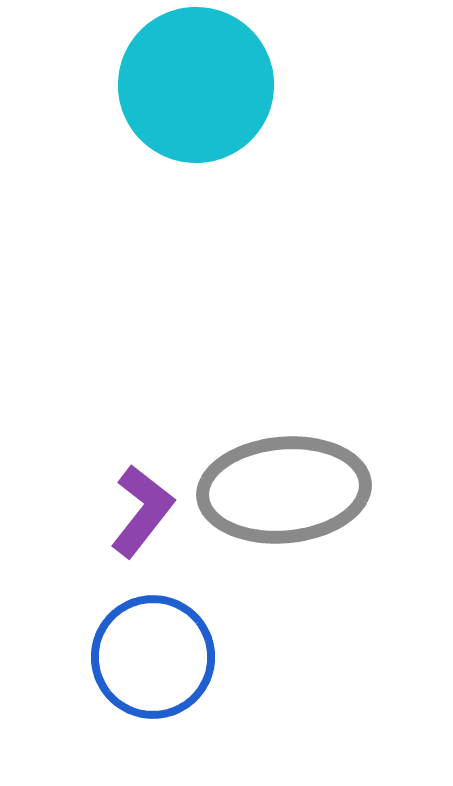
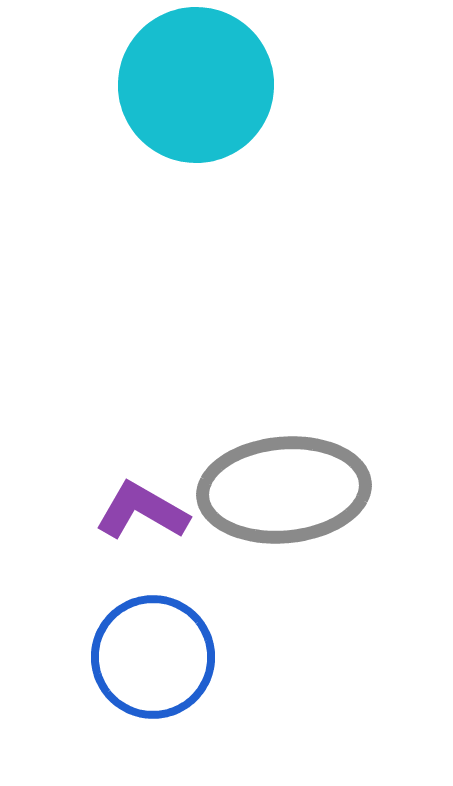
purple L-shape: rotated 98 degrees counterclockwise
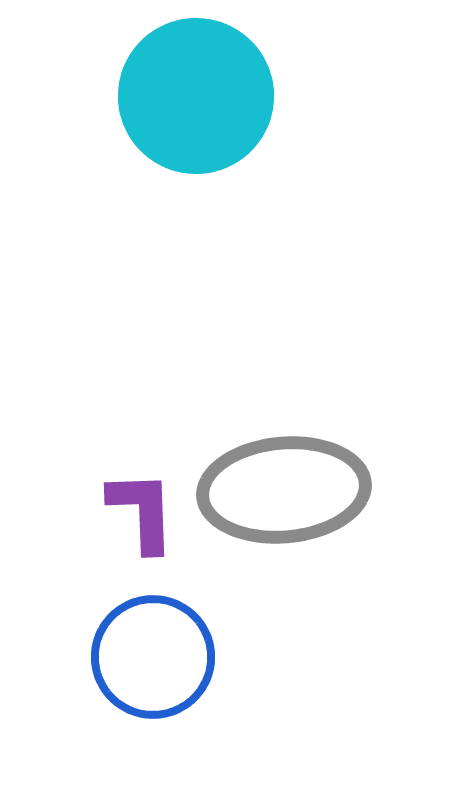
cyan circle: moved 11 px down
purple L-shape: rotated 58 degrees clockwise
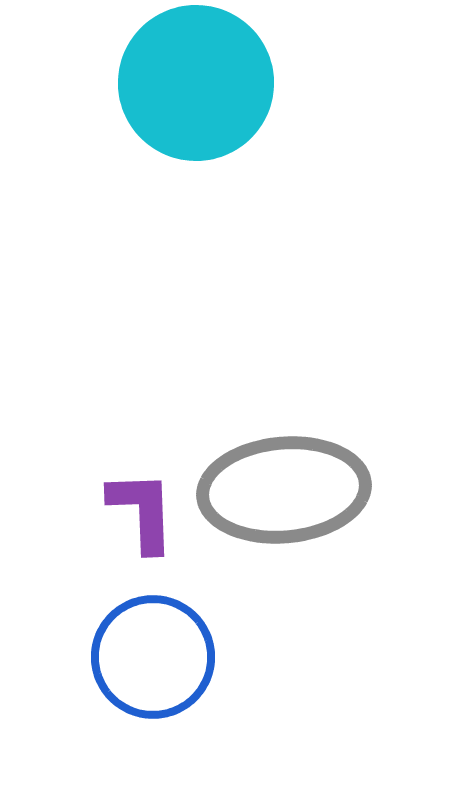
cyan circle: moved 13 px up
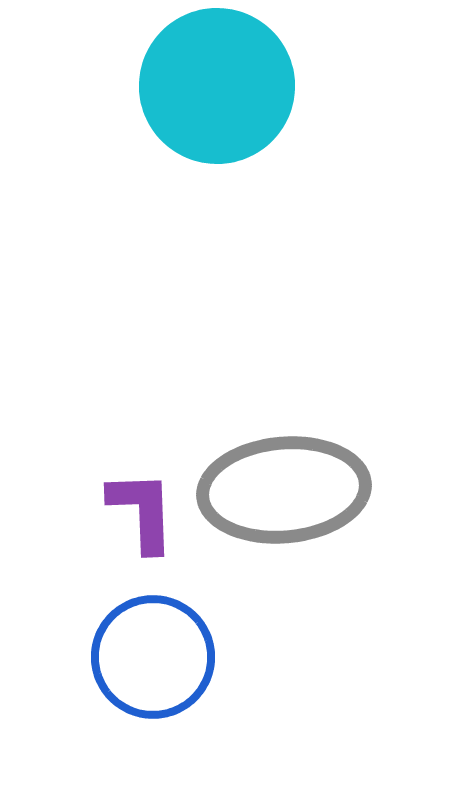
cyan circle: moved 21 px right, 3 px down
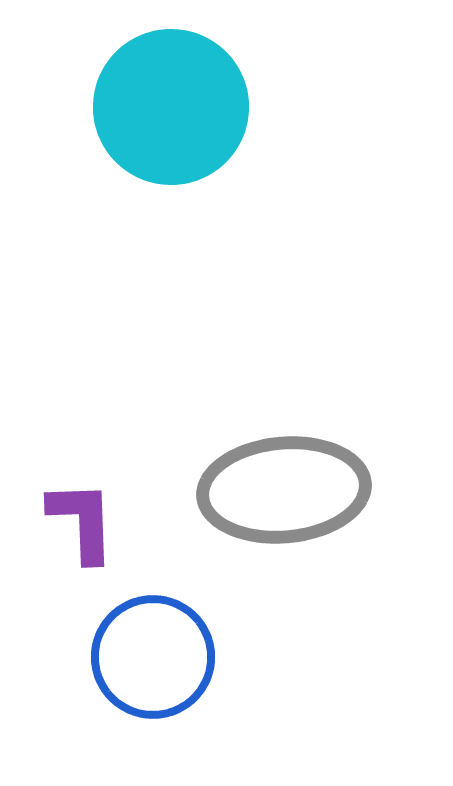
cyan circle: moved 46 px left, 21 px down
purple L-shape: moved 60 px left, 10 px down
